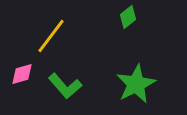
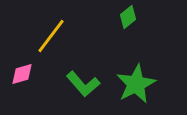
green L-shape: moved 18 px right, 2 px up
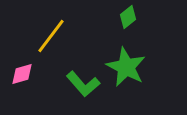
green star: moved 10 px left, 17 px up; rotated 18 degrees counterclockwise
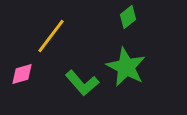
green L-shape: moved 1 px left, 1 px up
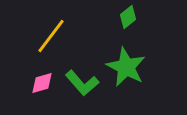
pink diamond: moved 20 px right, 9 px down
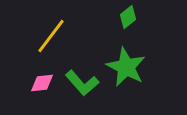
pink diamond: rotated 10 degrees clockwise
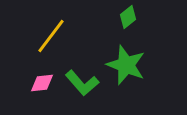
green star: moved 2 px up; rotated 6 degrees counterclockwise
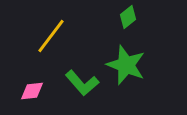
pink diamond: moved 10 px left, 8 px down
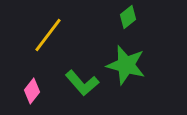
yellow line: moved 3 px left, 1 px up
green star: rotated 6 degrees counterclockwise
pink diamond: rotated 45 degrees counterclockwise
